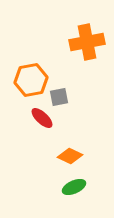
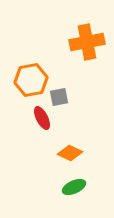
red ellipse: rotated 20 degrees clockwise
orange diamond: moved 3 px up
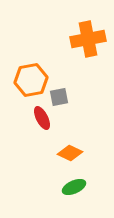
orange cross: moved 1 px right, 3 px up
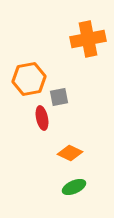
orange hexagon: moved 2 px left, 1 px up
red ellipse: rotated 15 degrees clockwise
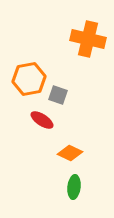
orange cross: rotated 24 degrees clockwise
gray square: moved 1 px left, 2 px up; rotated 30 degrees clockwise
red ellipse: moved 2 px down; rotated 45 degrees counterclockwise
green ellipse: rotated 60 degrees counterclockwise
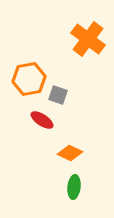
orange cross: rotated 24 degrees clockwise
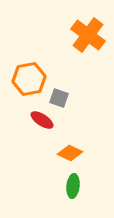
orange cross: moved 4 px up
gray square: moved 1 px right, 3 px down
green ellipse: moved 1 px left, 1 px up
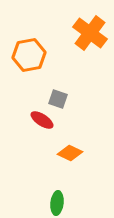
orange cross: moved 2 px right, 2 px up
orange hexagon: moved 24 px up
gray square: moved 1 px left, 1 px down
green ellipse: moved 16 px left, 17 px down
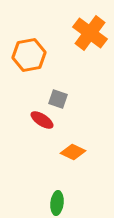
orange diamond: moved 3 px right, 1 px up
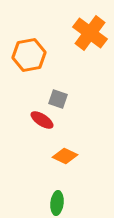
orange diamond: moved 8 px left, 4 px down
